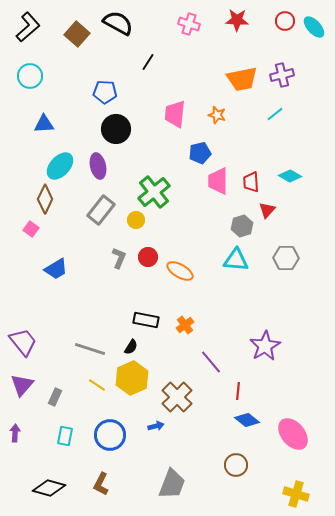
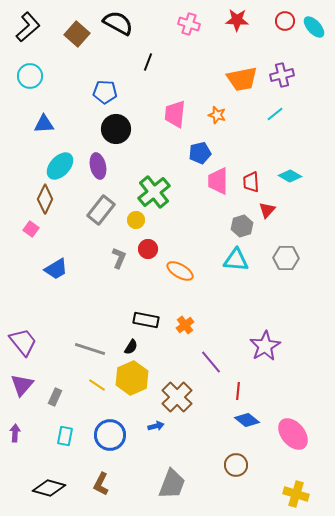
black line at (148, 62): rotated 12 degrees counterclockwise
red circle at (148, 257): moved 8 px up
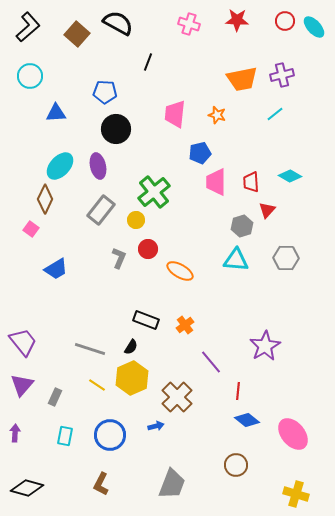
blue triangle at (44, 124): moved 12 px right, 11 px up
pink trapezoid at (218, 181): moved 2 px left, 1 px down
black rectangle at (146, 320): rotated 10 degrees clockwise
black diamond at (49, 488): moved 22 px left
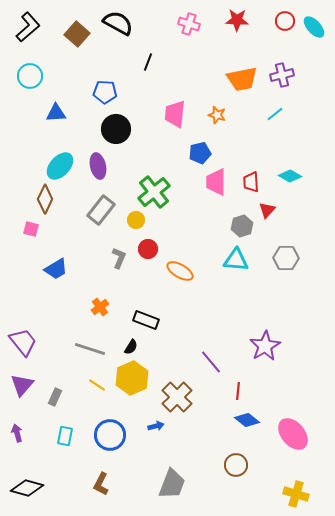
pink square at (31, 229): rotated 21 degrees counterclockwise
orange cross at (185, 325): moved 85 px left, 18 px up
purple arrow at (15, 433): moved 2 px right; rotated 18 degrees counterclockwise
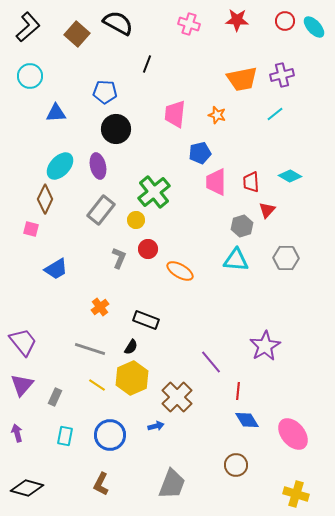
black line at (148, 62): moved 1 px left, 2 px down
blue diamond at (247, 420): rotated 20 degrees clockwise
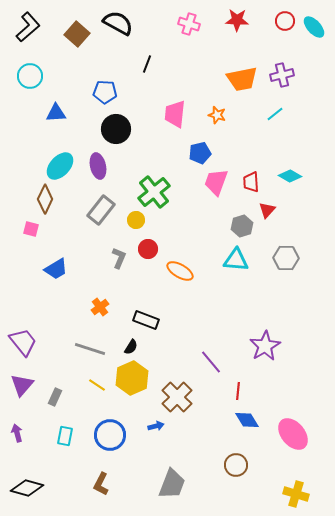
pink trapezoid at (216, 182): rotated 20 degrees clockwise
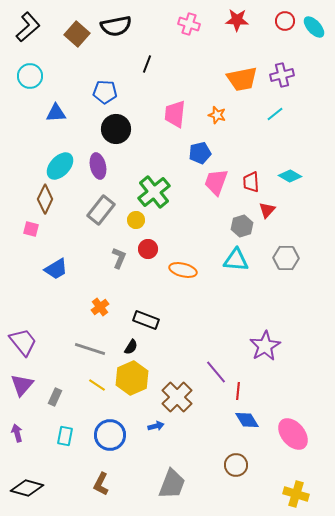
black semicircle at (118, 23): moved 2 px left, 3 px down; rotated 140 degrees clockwise
orange ellipse at (180, 271): moved 3 px right, 1 px up; rotated 16 degrees counterclockwise
purple line at (211, 362): moved 5 px right, 10 px down
